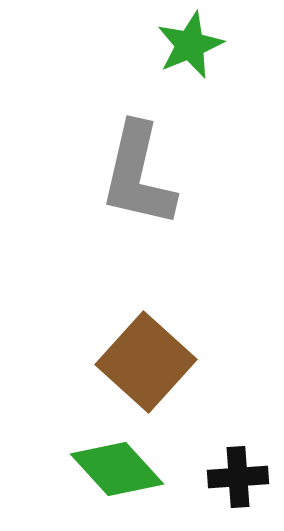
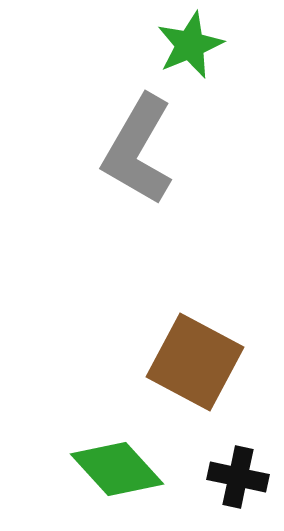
gray L-shape: moved 25 px up; rotated 17 degrees clockwise
brown square: moved 49 px right; rotated 14 degrees counterclockwise
black cross: rotated 16 degrees clockwise
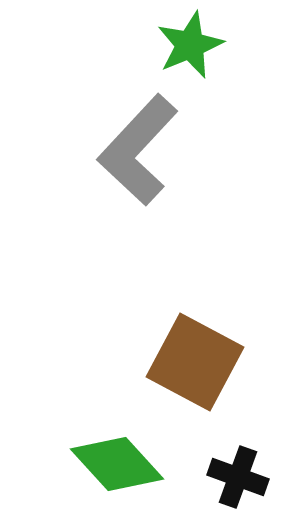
gray L-shape: rotated 13 degrees clockwise
green diamond: moved 5 px up
black cross: rotated 8 degrees clockwise
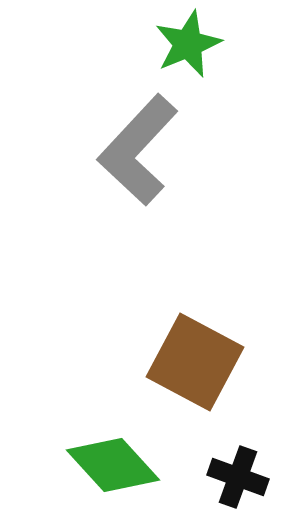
green star: moved 2 px left, 1 px up
green diamond: moved 4 px left, 1 px down
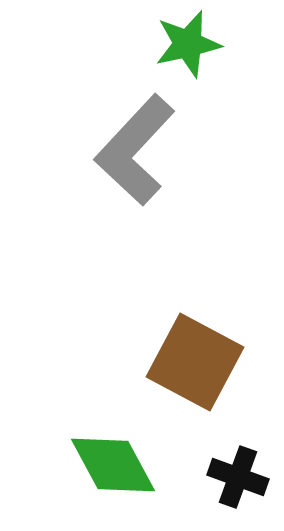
green star: rotated 10 degrees clockwise
gray L-shape: moved 3 px left
green diamond: rotated 14 degrees clockwise
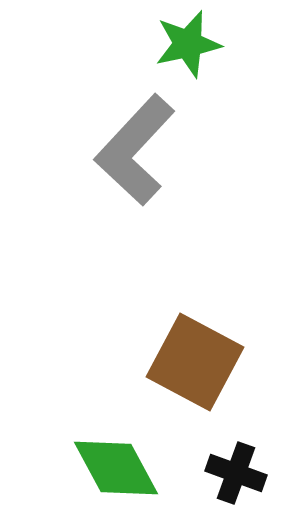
green diamond: moved 3 px right, 3 px down
black cross: moved 2 px left, 4 px up
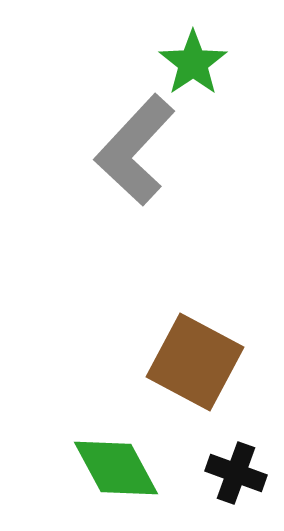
green star: moved 5 px right, 19 px down; rotated 22 degrees counterclockwise
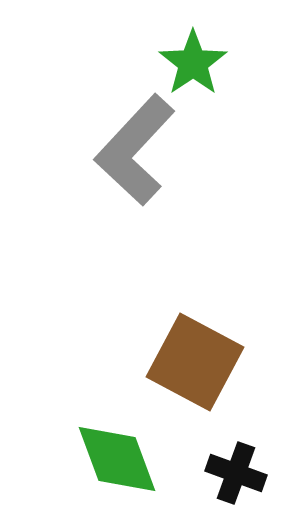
green diamond: moved 1 px right, 9 px up; rotated 8 degrees clockwise
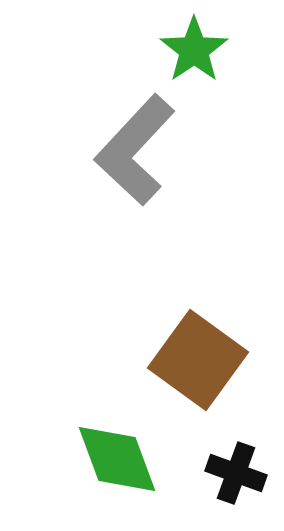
green star: moved 1 px right, 13 px up
brown square: moved 3 px right, 2 px up; rotated 8 degrees clockwise
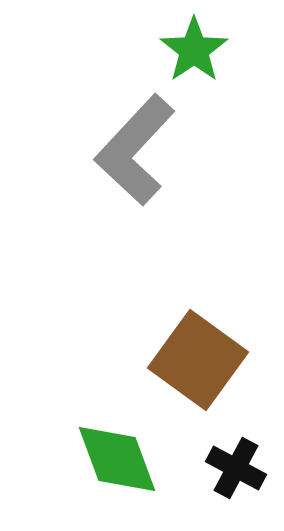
black cross: moved 5 px up; rotated 8 degrees clockwise
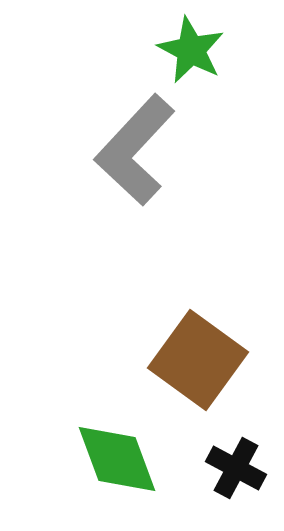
green star: moved 3 px left; rotated 10 degrees counterclockwise
